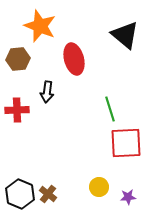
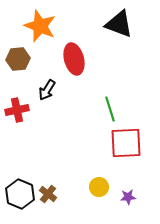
black triangle: moved 6 px left, 11 px up; rotated 20 degrees counterclockwise
black arrow: moved 2 px up; rotated 25 degrees clockwise
red cross: rotated 10 degrees counterclockwise
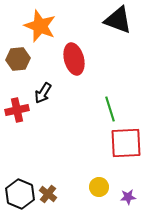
black triangle: moved 1 px left, 4 px up
black arrow: moved 4 px left, 3 px down
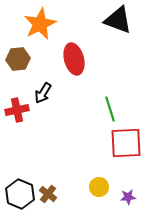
orange star: moved 2 px up; rotated 24 degrees clockwise
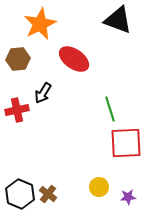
red ellipse: rotated 40 degrees counterclockwise
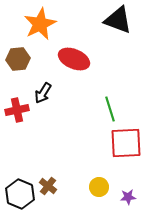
red ellipse: rotated 12 degrees counterclockwise
brown cross: moved 8 px up
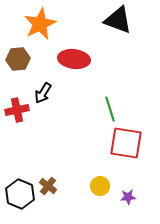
red ellipse: rotated 16 degrees counterclockwise
red square: rotated 12 degrees clockwise
yellow circle: moved 1 px right, 1 px up
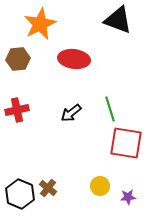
black arrow: moved 28 px right, 20 px down; rotated 20 degrees clockwise
brown cross: moved 2 px down
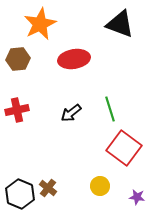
black triangle: moved 2 px right, 4 px down
red ellipse: rotated 16 degrees counterclockwise
red square: moved 2 px left, 5 px down; rotated 28 degrees clockwise
purple star: moved 9 px right; rotated 14 degrees clockwise
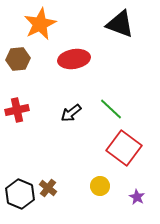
green line: moved 1 px right; rotated 30 degrees counterclockwise
purple star: rotated 21 degrees clockwise
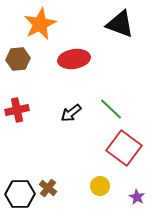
black hexagon: rotated 24 degrees counterclockwise
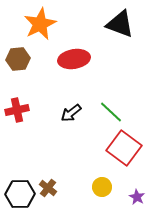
green line: moved 3 px down
yellow circle: moved 2 px right, 1 px down
